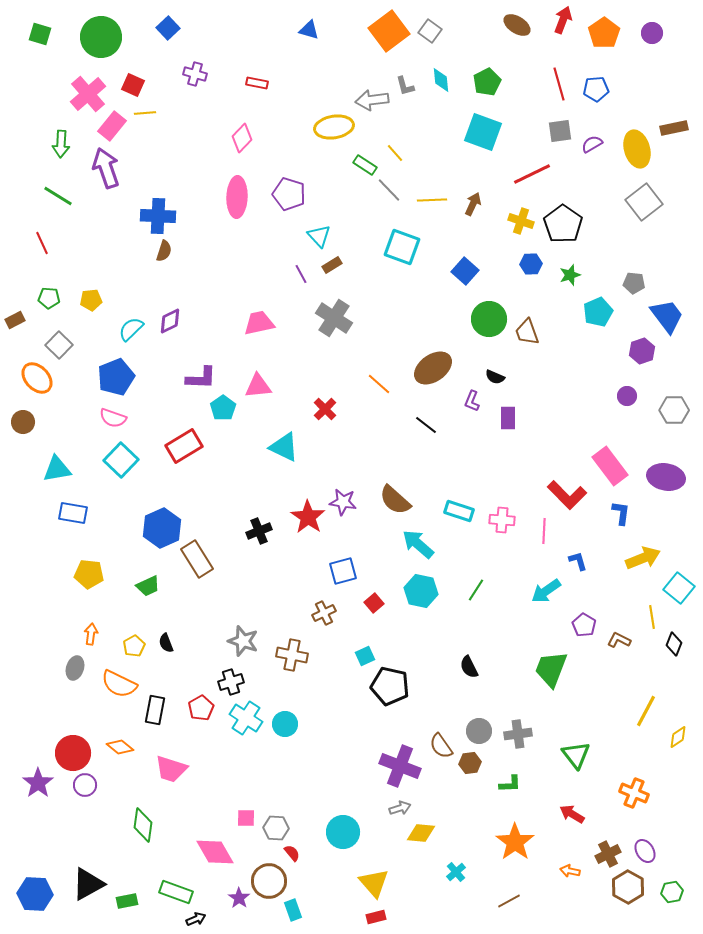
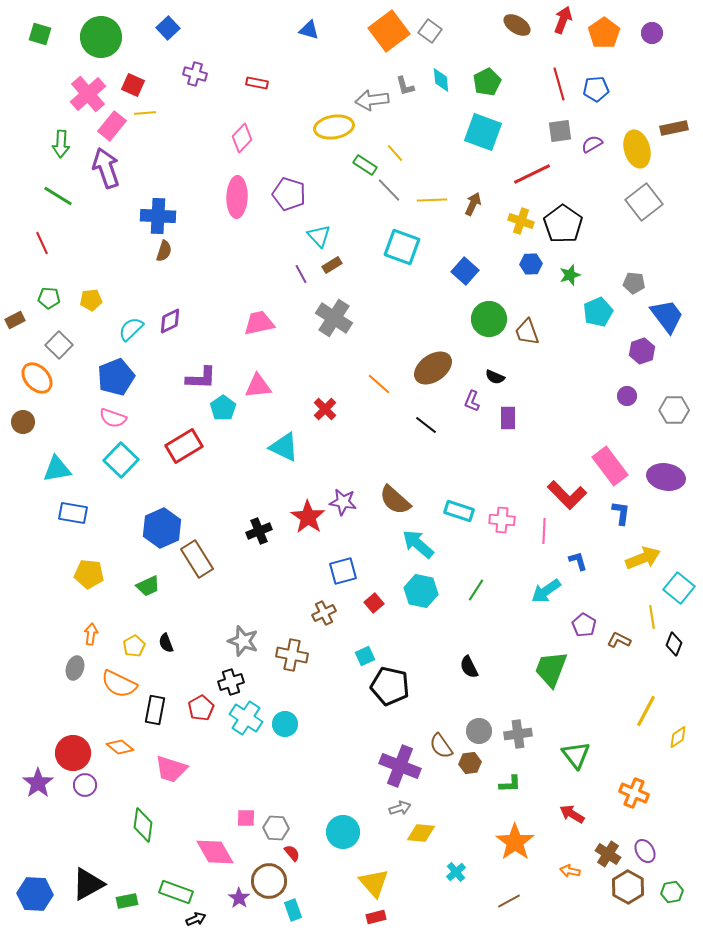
brown cross at (608, 854): rotated 30 degrees counterclockwise
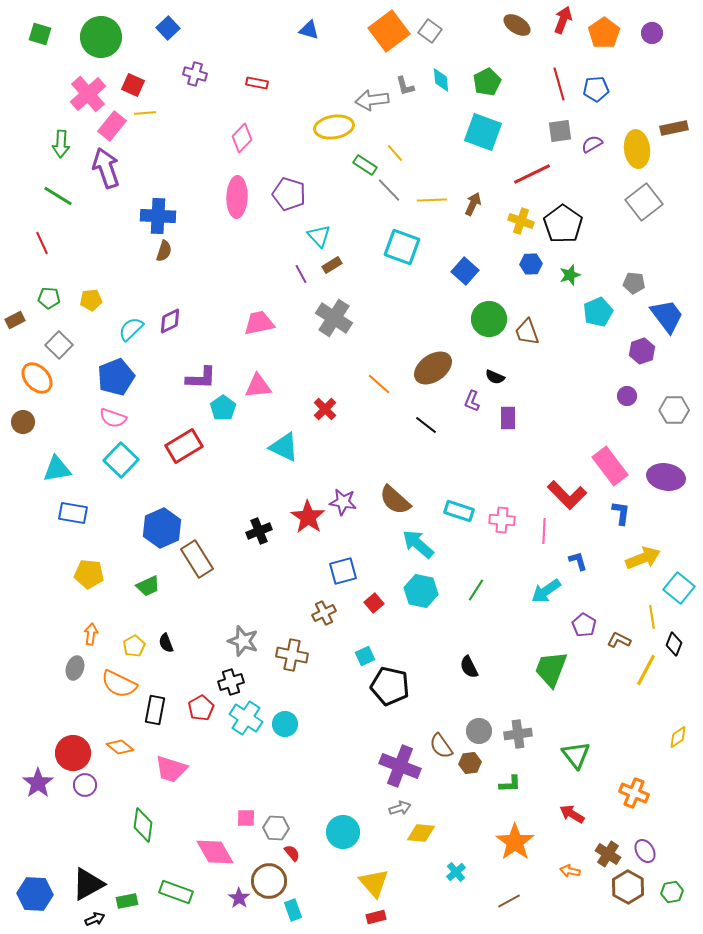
yellow ellipse at (637, 149): rotated 9 degrees clockwise
yellow line at (646, 711): moved 41 px up
black arrow at (196, 919): moved 101 px left
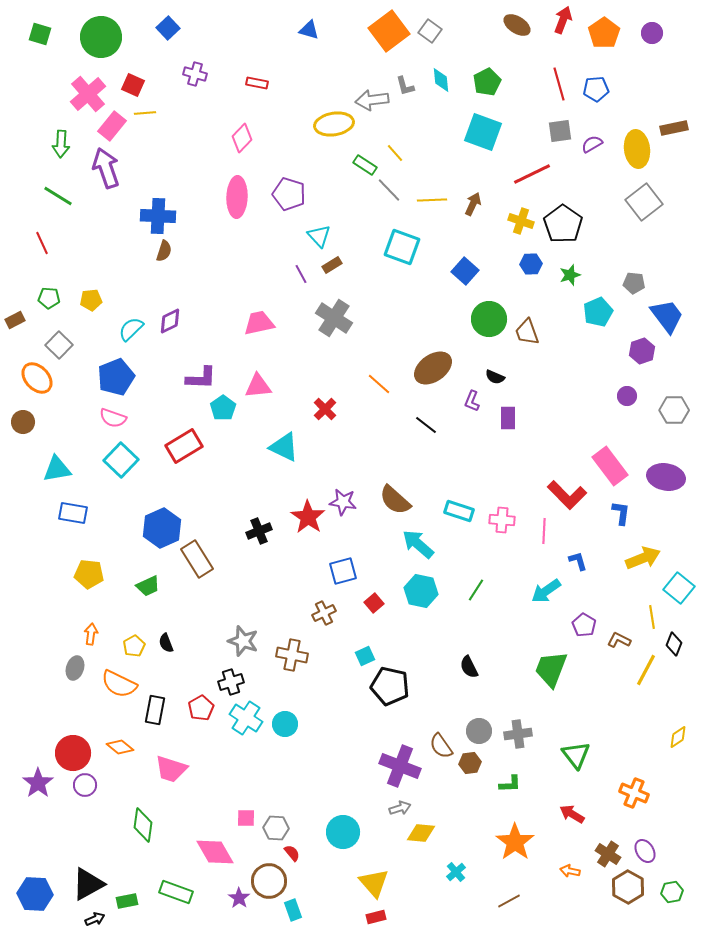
yellow ellipse at (334, 127): moved 3 px up
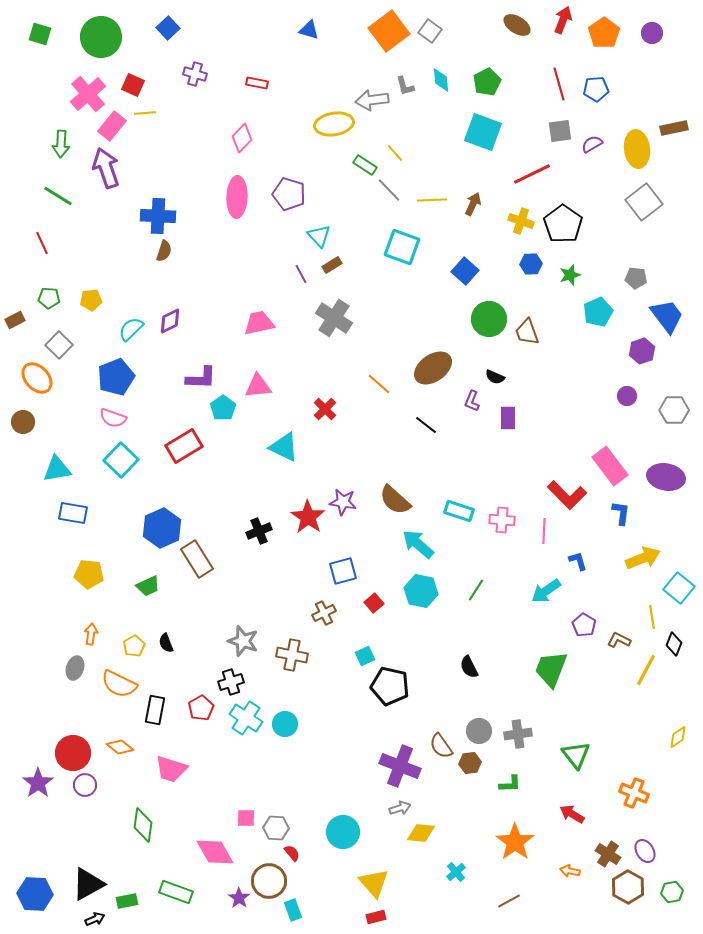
gray pentagon at (634, 283): moved 2 px right, 5 px up
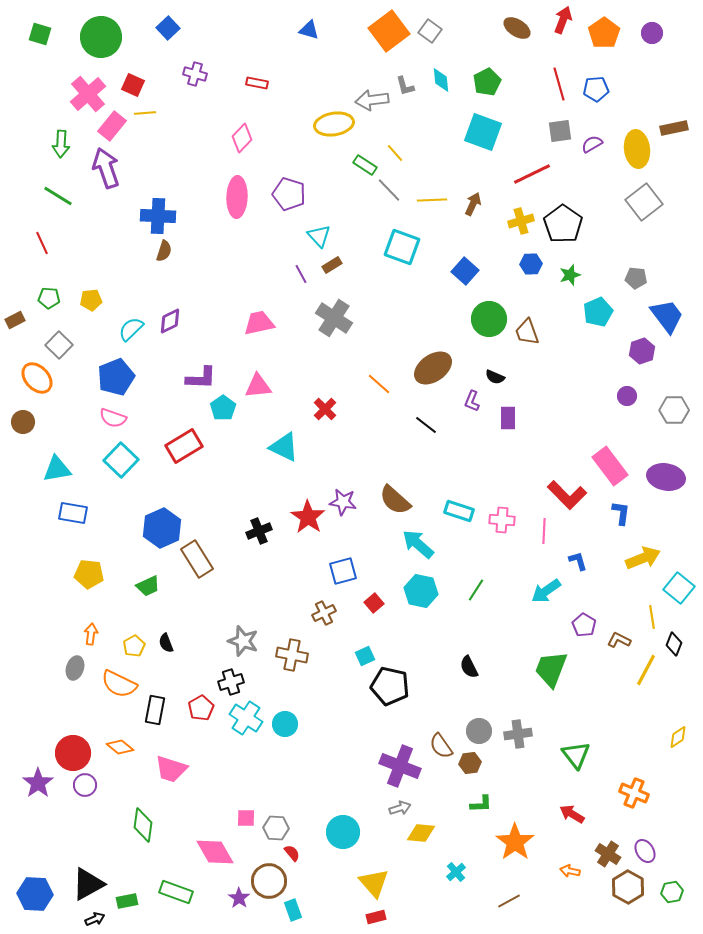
brown ellipse at (517, 25): moved 3 px down
yellow cross at (521, 221): rotated 35 degrees counterclockwise
green L-shape at (510, 784): moved 29 px left, 20 px down
